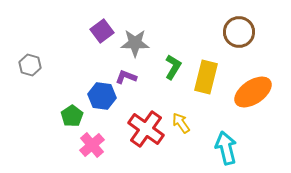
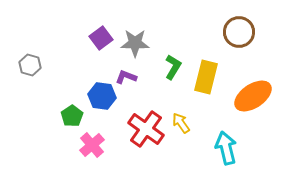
purple square: moved 1 px left, 7 px down
orange ellipse: moved 4 px down
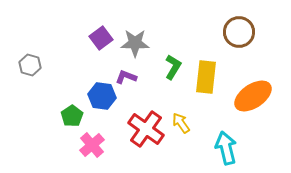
yellow rectangle: rotated 8 degrees counterclockwise
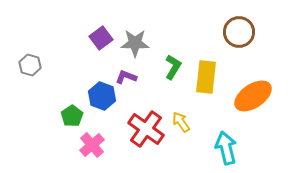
blue hexagon: rotated 12 degrees clockwise
yellow arrow: moved 1 px up
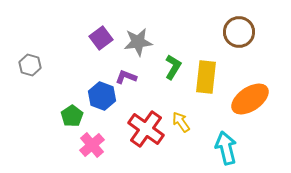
gray star: moved 3 px right, 1 px up; rotated 8 degrees counterclockwise
orange ellipse: moved 3 px left, 3 px down
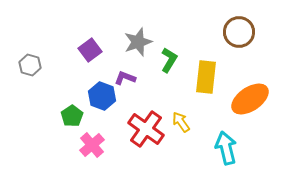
purple square: moved 11 px left, 12 px down
gray star: rotated 12 degrees counterclockwise
green L-shape: moved 4 px left, 7 px up
purple L-shape: moved 1 px left, 1 px down
